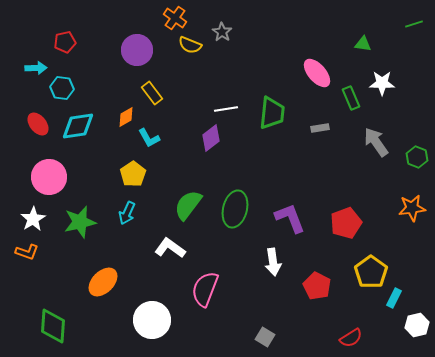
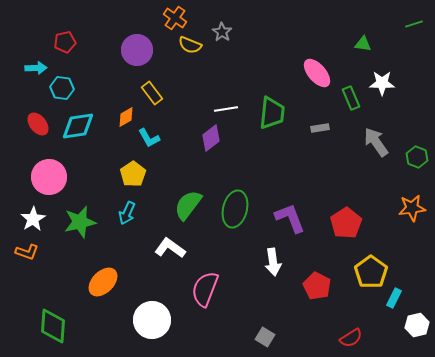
red pentagon at (346, 223): rotated 12 degrees counterclockwise
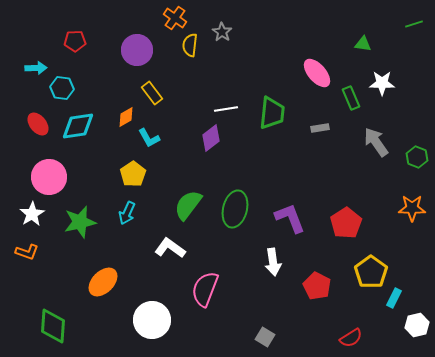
red pentagon at (65, 42): moved 10 px right, 1 px up; rotated 10 degrees clockwise
yellow semicircle at (190, 45): rotated 75 degrees clockwise
orange star at (412, 208): rotated 8 degrees clockwise
white star at (33, 219): moved 1 px left, 5 px up
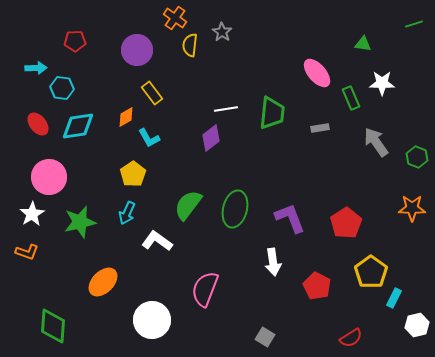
white L-shape at (170, 248): moved 13 px left, 7 px up
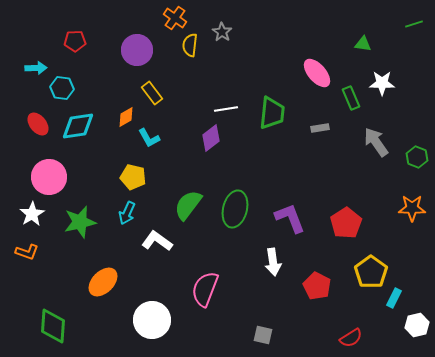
yellow pentagon at (133, 174): moved 3 px down; rotated 25 degrees counterclockwise
gray square at (265, 337): moved 2 px left, 2 px up; rotated 18 degrees counterclockwise
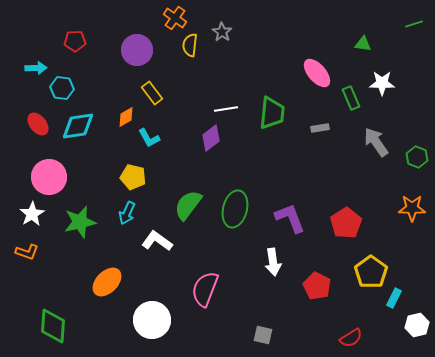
orange ellipse at (103, 282): moved 4 px right
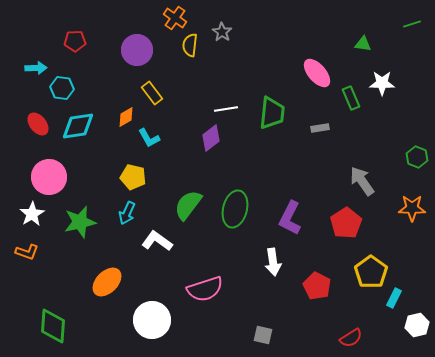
green line at (414, 24): moved 2 px left
gray arrow at (376, 142): moved 14 px left, 39 px down
purple L-shape at (290, 218): rotated 132 degrees counterclockwise
pink semicircle at (205, 289): rotated 129 degrees counterclockwise
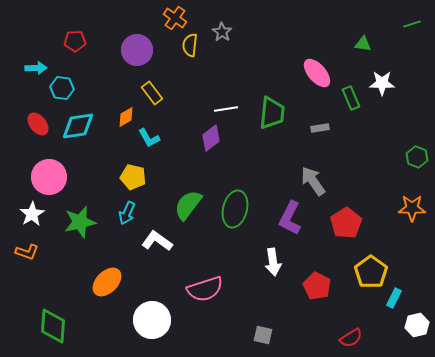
gray arrow at (362, 181): moved 49 px left
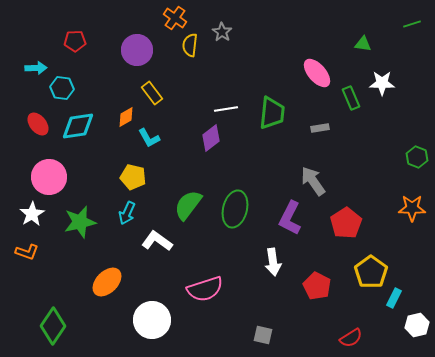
green diamond at (53, 326): rotated 30 degrees clockwise
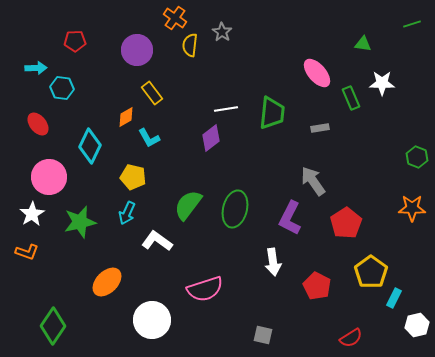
cyan diamond at (78, 126): moved 12 px right, 20 px down; rotated 56 degrees counterclockwise
